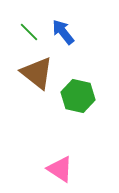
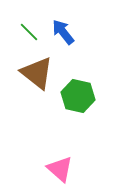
pink triangle: rotated 8 degrees clockwise
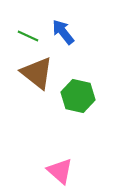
green line: moved 1 px left, 4 px down; rotated 20 degrees counterclockwise
pink triangle: moved 2 px down
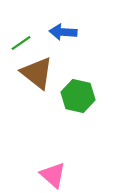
blue arrow: rotated 48 degrees counterclockwise
green line: moved 7 px left, 7 px down; rotated 60 degrees counterclockwise
pink triangle: moved 7 px left, 4 px down
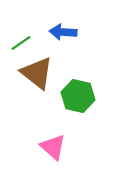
pink triangle: moved 28 px up
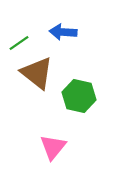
green line: moved 2 px left
green hexagon: moved 1 px right
pink triangle: rotated 28 degrees clockwise
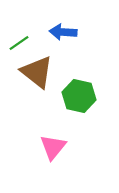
brown triangle: moved 1 px up
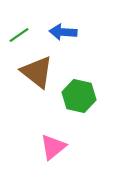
green line: moved 8 px up
pink triangle: rotated 12 degrees clockwise
